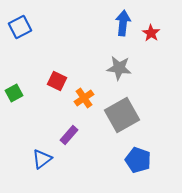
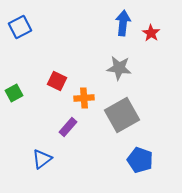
orange cross: rotated 30 degrees clockwise
purple rectangle: moved 1 px left, 8 px up
blue pentagon: moved 2 px right
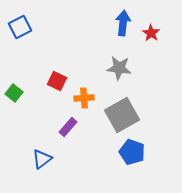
green square: rotated 24 degrees counterclockwise
blue pentagon: moved 8 px left, 8 px up
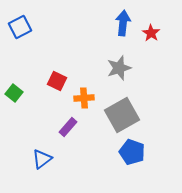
gray star: rotated 25 degrees counterclockwise
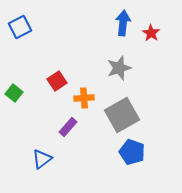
red square: rotated 30 degrees clockwise
